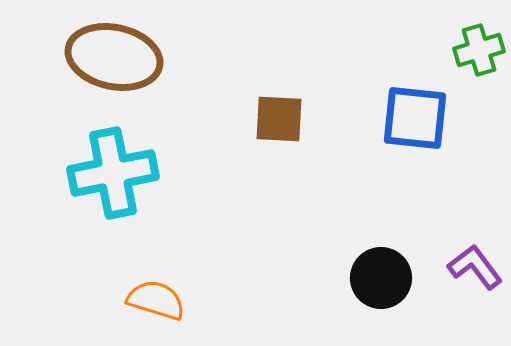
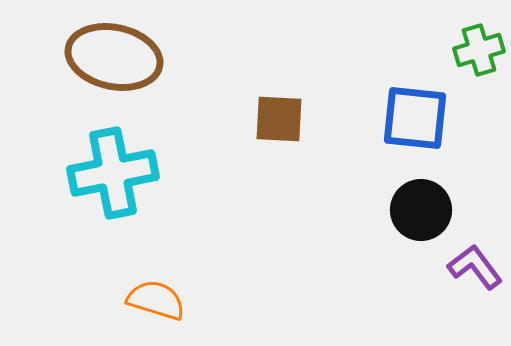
black circle: moved 40 px right, 68 px up
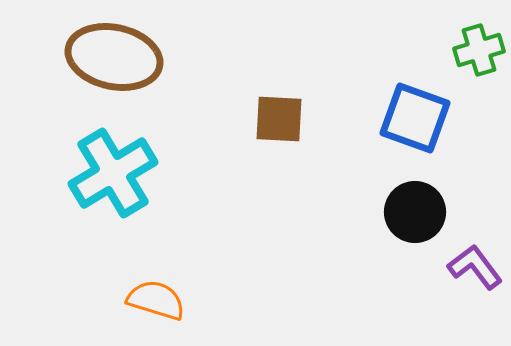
blue square: rotated 14 degrees clockwise
cyan cross: rotated 20 degrees counterclockwise
black circle: moved 6 px left, 2 px down
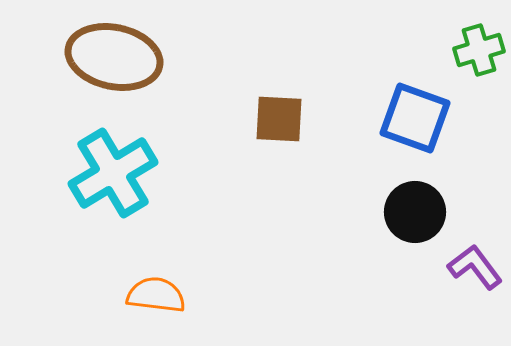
orange semicircle: moved 5 px up; rotated 10 degrees counterclockwise
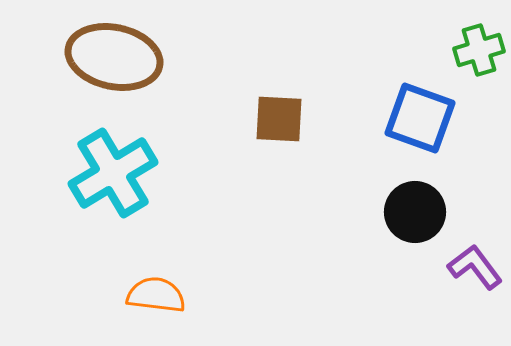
blue square: moved 5 px right
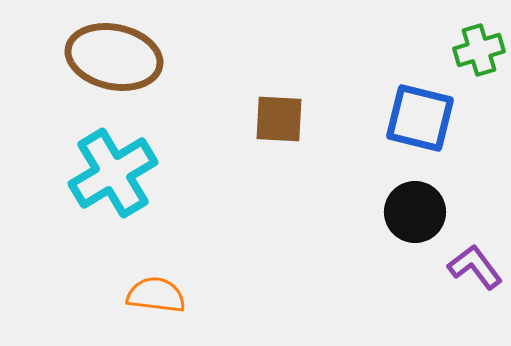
blue square: rotated 6 degrees counterclockwise
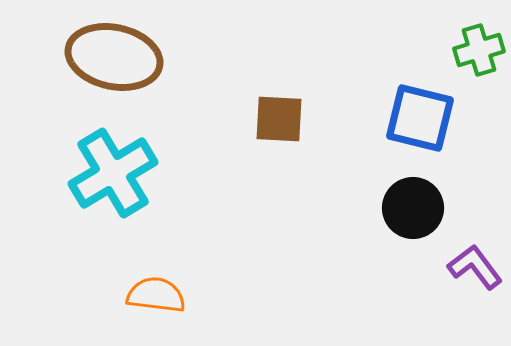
black circle: moved 2 px left, 4 px up
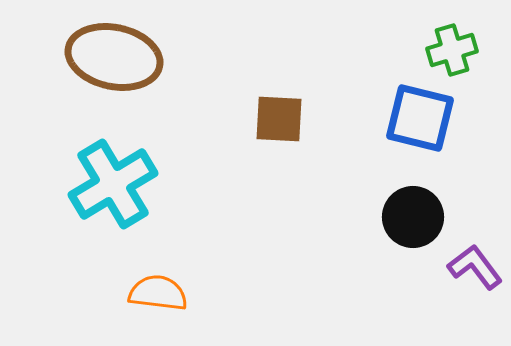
green cross: moved 27 px left
cyan cross: moved 11 px down
black circle: moved 9 px down
orange semicircle: moved 2 px right, 2 px up
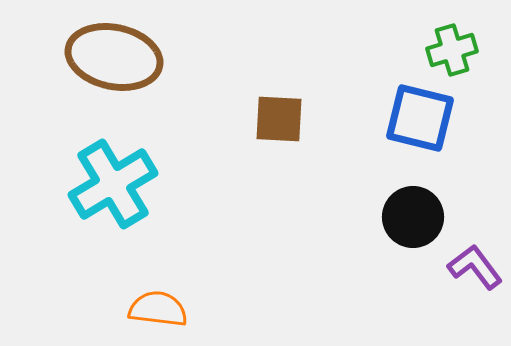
orange semicircle: moved 16 px down
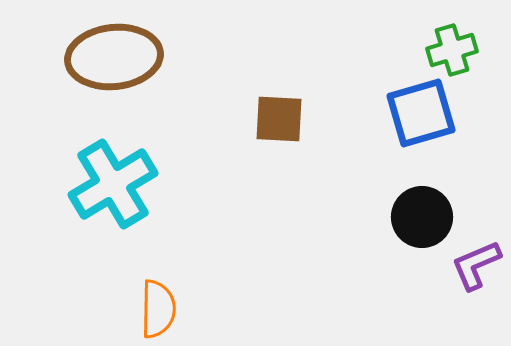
brown ellipse: rotated 18 degrees counterclockwise
blue square: moved 1 px right, 5 px up; rotated 30 degrees counterclockwise
black circle: moved 9 px right
purple L-shape: moved 1 px right, 2 px up; rotated 76 degrees counterclockwise
orange semicircle: rotated 84 degrees clockwise
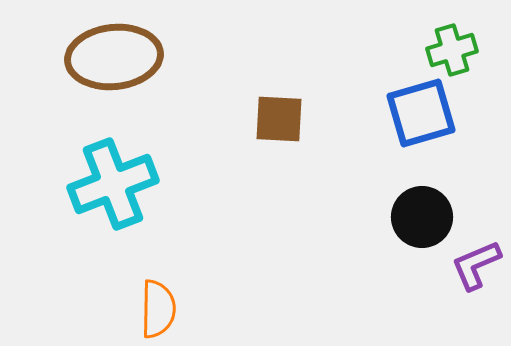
cyan cross: rotated 10 degrees clockwise
